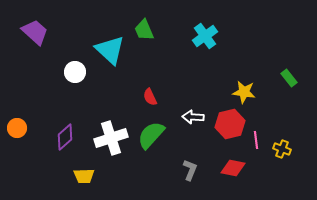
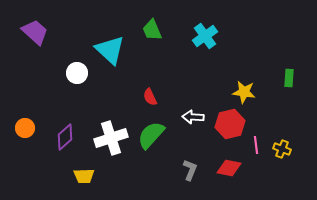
green trapezoid: moved 8 px right
white circle: moved 2 px right, 1 px down
green rectangle: rotated 42 degrees clockwise
orange circle: moved 8 px right
pink line: moved 5 px down
red diamond: moved 4 px left
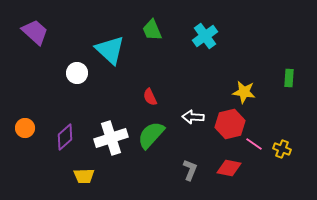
pink line: moved 2 px left, 1 px up; rotated 48 degrees counterclockwise
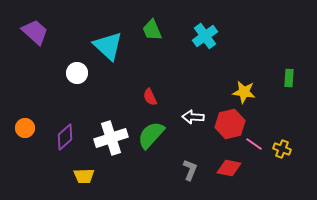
cyan triangle: moved 2 px left, 4 px up
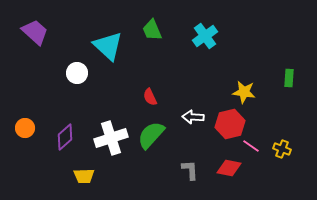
pink line: moved 3 px left, 2 px down
gray L-shape: rotated 25 degrees counterclockwise
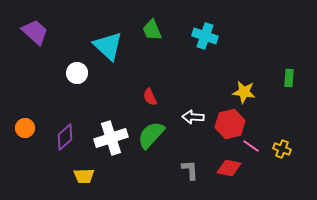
cyan cross: rotated 35 degrees counterclockwise
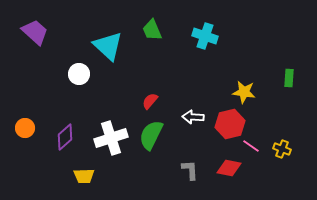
white circle: moved 2 px right, 1 px down
red semicircle: moved 4 px down; rotated 66 degrees clockwise
green semicircle: rotated 16 degrees counterclockwise
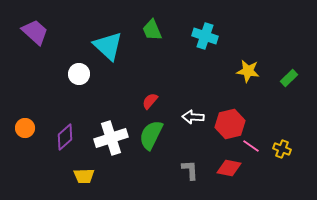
green rectangle: rotated 42 degrees clockwise
yellow star: moved 4 px right, 21 px up
